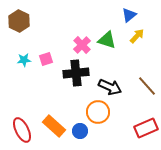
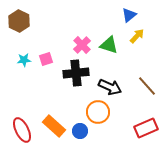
green triangle: moved 2 px right, 5 px down
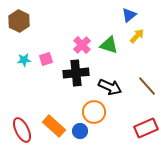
orange circle: moved 4 px left
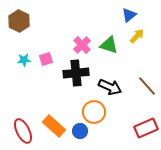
red ellipse: moved 1 px right, 1 px down
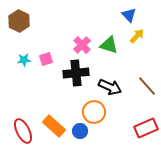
blue triangle: rotated 35 degrees counterclockwise
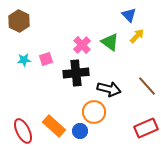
green triangle: moved 1 px right, 3 px up; rotated 18 degrees clockwise
black arrow: moved 1 px left, 2 px down; rotated 10 degrees counterclockwise
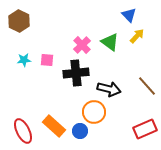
pink square: moved 1 px right, 1 px down; rotated 24 degrees clockwise
red rectangle: moved 1 px left, 1 px down
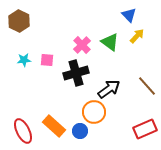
black cross: rotated 10 degrees counterclockwise
black arrow: rotated 50 degrees counterclockwise
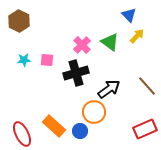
red ellipse: moved 1 px left, 3 px down
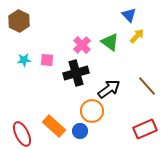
orange circle: moved 2 px left, 1 px up
